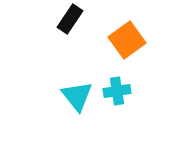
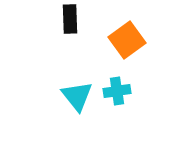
black rectangle: rotated 36 degrees counterclockwise
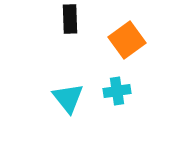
cyan triangle: moved 9 px left, 2 px down
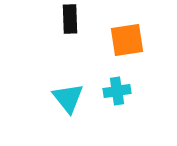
orange square: rotated 27 degrees clockwise
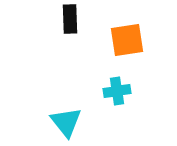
cyan triangle: moved 2 px left, 24 px down
